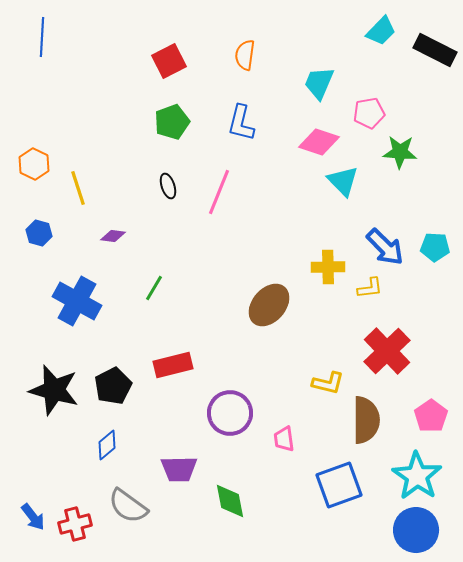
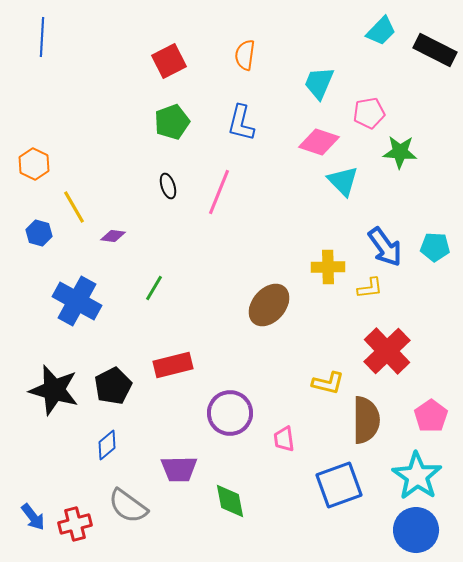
yellow line at (78, 188): moved 4 px left, 19 px down; rotated 12 degrees counterclockwise
blue arrow at (385, 247): rotated 9 degrees clockwise
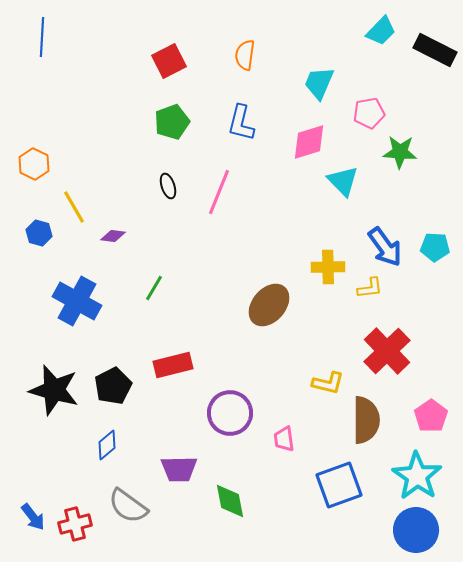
pink diamond at (319, 142): moved 10 px left; rotated 36 degrees counterclockwise
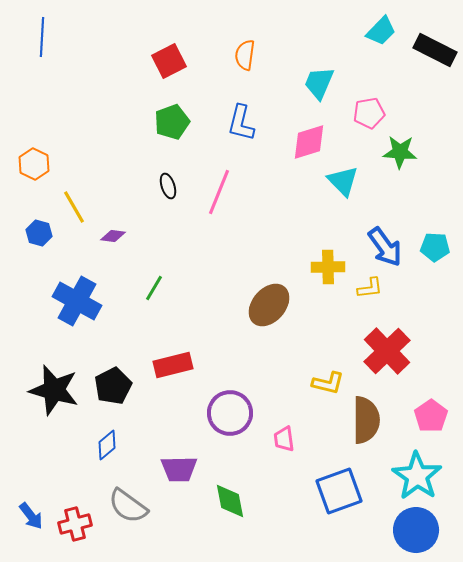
blue square at (339, 485): moved 6 px down
blue arrow at (33, 517): moved 2 px left, 1 px up
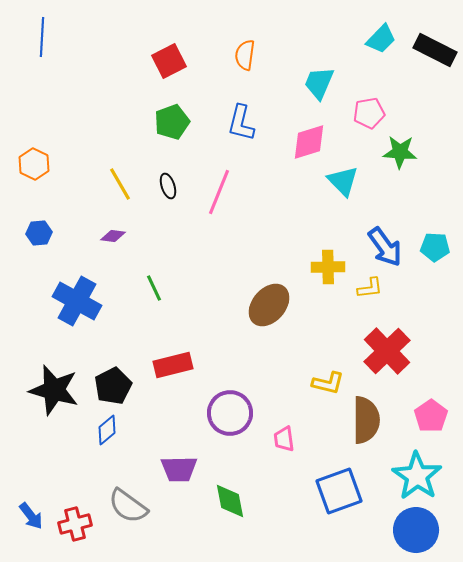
cyan trapezoid at (381, 31): moved 8 px down
yellow line at (74, 207): moved 46 px right, 23 px up
blue hexagon at (39, 233): rotated 20 degrees counterclockwise
green line at (154, 288): rotated 56 degrees counterclockwise
blue diamond at (107, 445): moved 15 px up
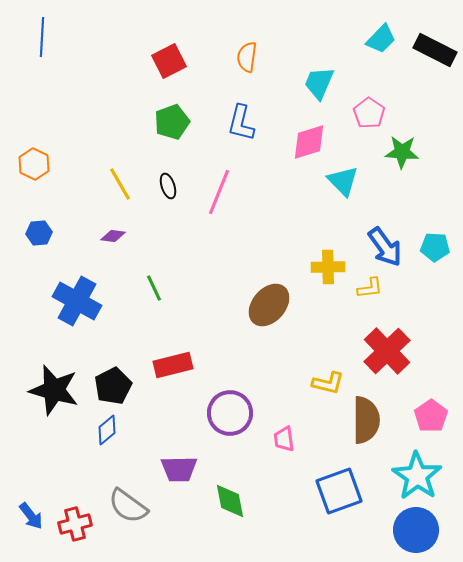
orange semicircle at (245, 55): moved 2 px right, 2 px down
pink pentagon at (369, 113): rotated 28 degrees counterclockwise
green star at (400, 152): moved 2 px right
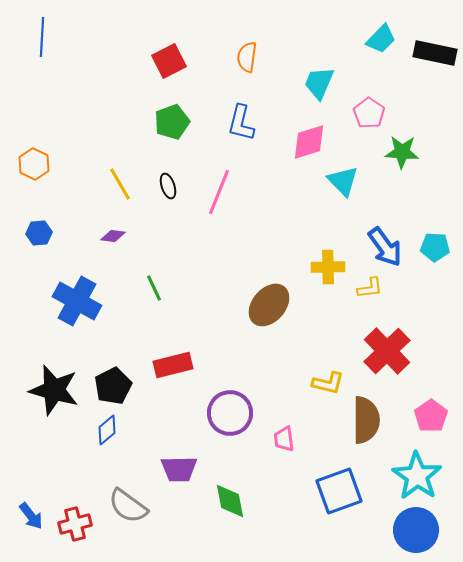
black rectangle at (435, 50): moved 3 px down; rotated 15 degrees counterclockwise
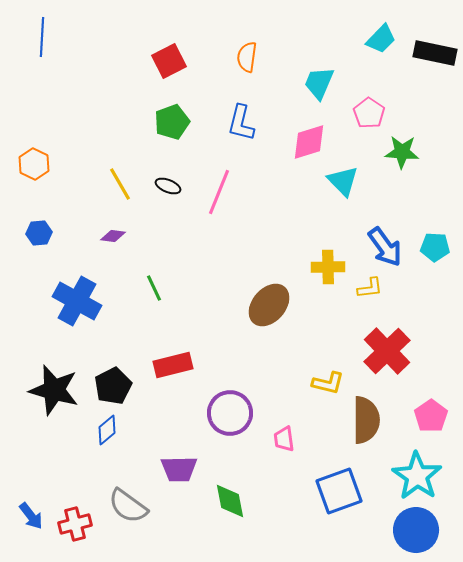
black ellipse at (168, 186): rotated 50 degrees counterclockwise
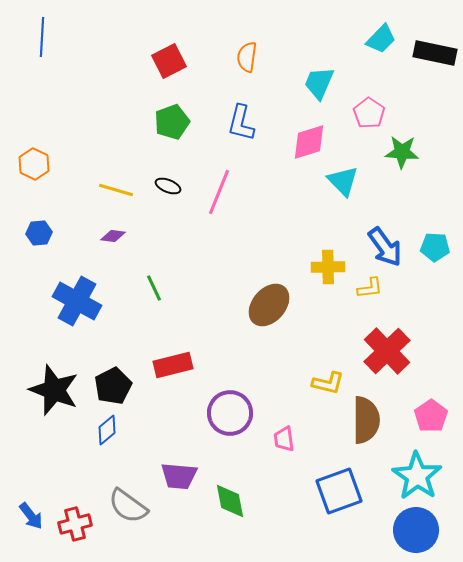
yellow line at (120, 184): moved 4 px left, 6 px down; rotated 44 degrees counterclockwise
black star at (54, 390): rotated 6 degrees clockwise
purple trapezoid at (179, 469): moved 7 px down; rotated 6 degrees clockwise
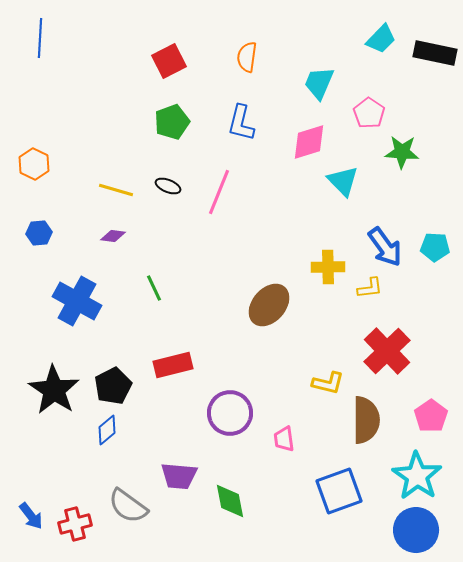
blue line at (42, 37): moved 2 px left, 1 px down
black star at (54, 390): rotated 12 degrees clockwise
